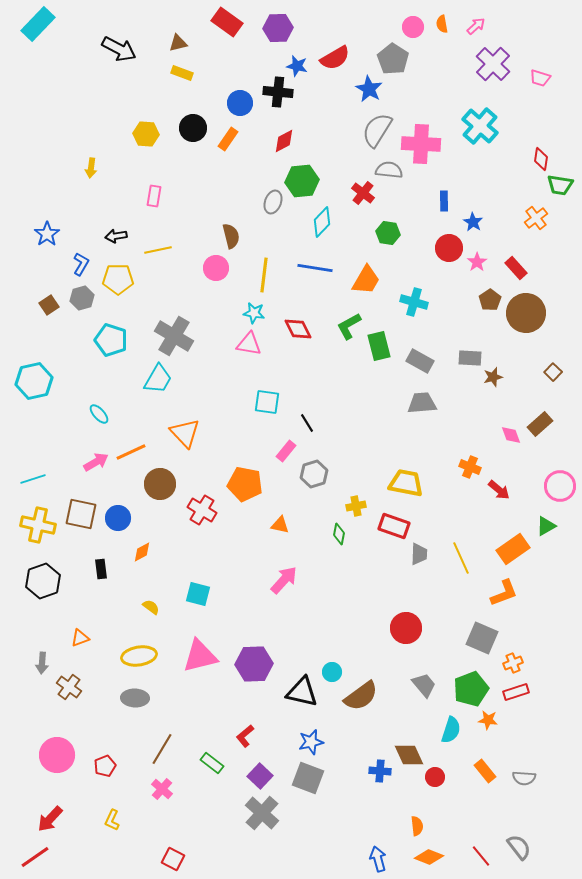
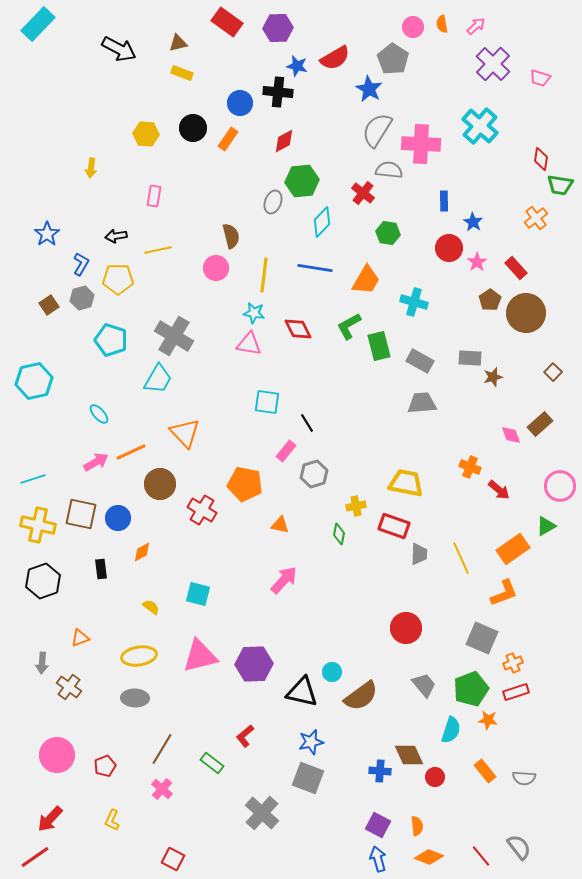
purple square at (260, 776): moved 118 px right, 49 px down; rotated 15 degrees counterclockwise
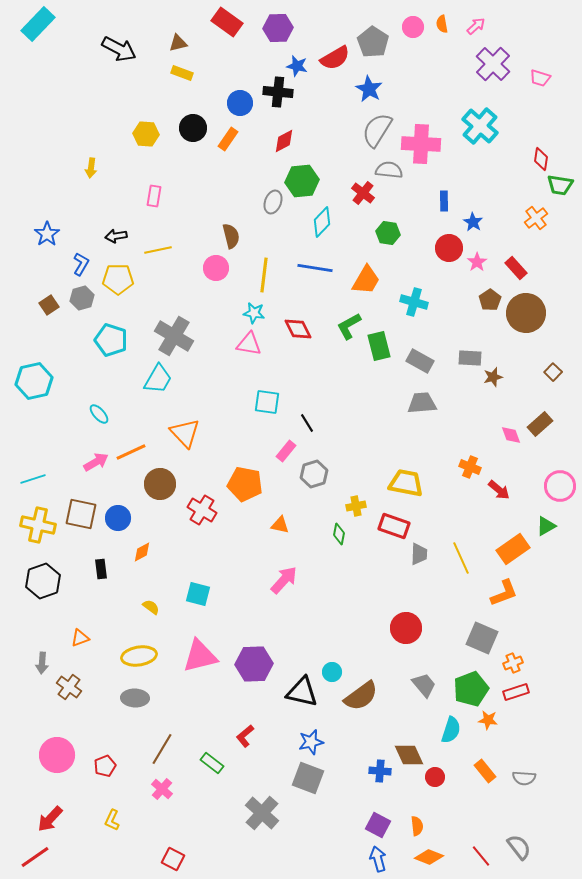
gray pentagon at (393, 59): moved 20 px left, 17 px up
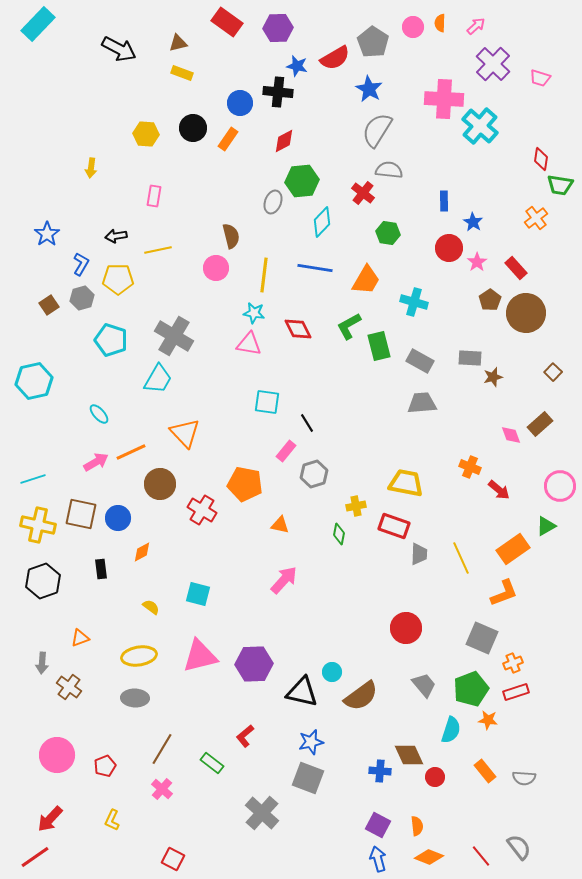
orange semicircle at (442, 24): moved 2 px left, 1 px up; rotated 12 degrees clockwise
pink cross at (421, 144): moved 23 px right, 45 px up
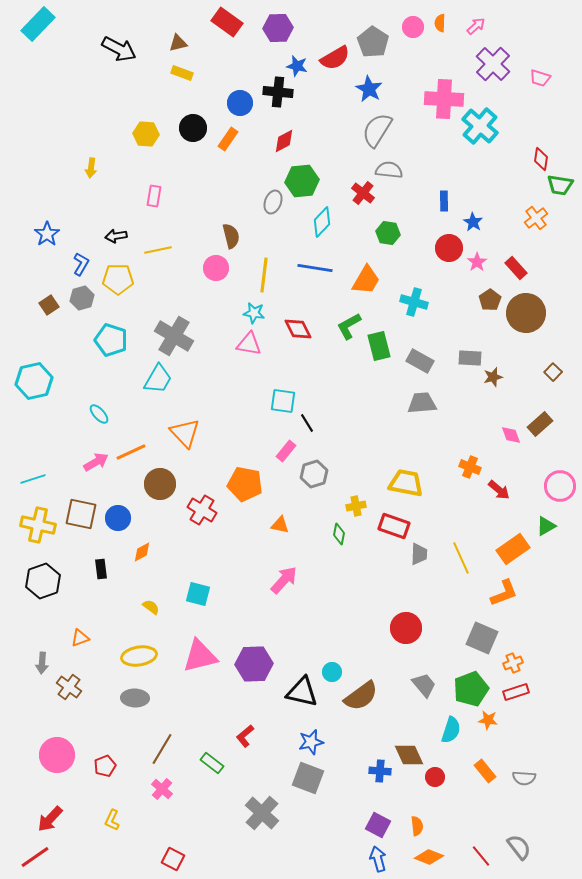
cyan square at (267, 402): moved 16 px right, 1 px up
